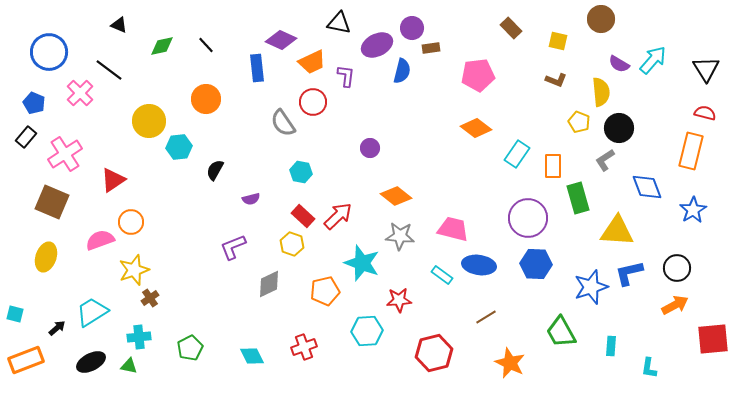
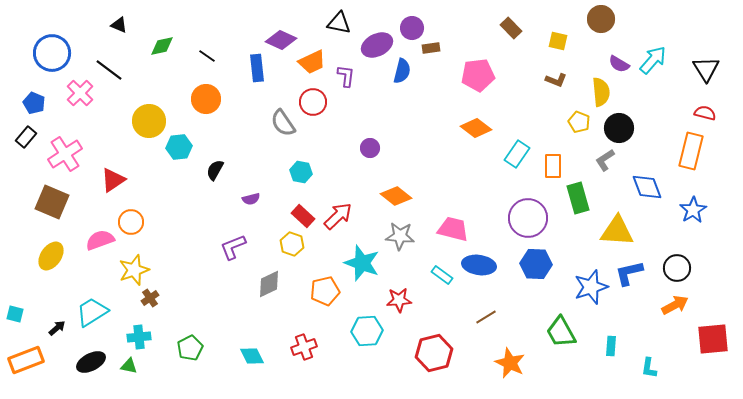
black line at (206, 45): moved 1 px right, 11 px down; rotated 12 degrees counterclockwise
blue circle at (49, 52): moved 3 px right, 1 px down
yellow ellipse at (46, 257): moved 5 px right, 1 px up; rotated 16 degrees clockwise
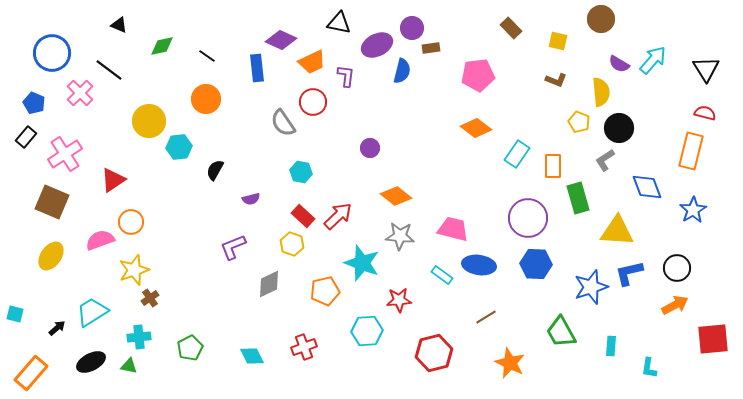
orange rectangle at (26, 360): moved 5 px right, 13 px down; rotated 28 degrees counterclockwise
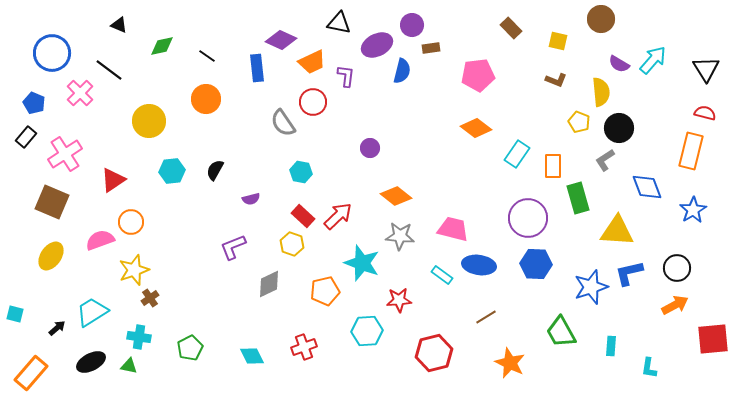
purple circle at (412, 28): moved 3 px up
cyan hexagon at (179, 147): moved 7 px left, 24 px down
cyan cross at (139, 337): rotated 15 degrees clockwise
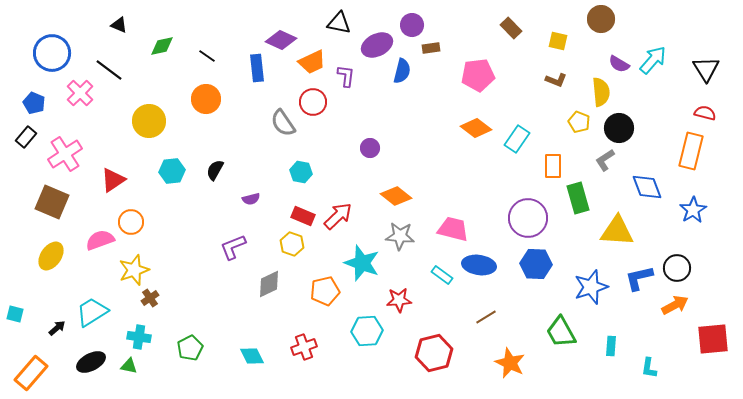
cyan rectangle at (517, 154): moved 15 px up
red rectangle at (303, 216): rotated 20 degrees counterclockwise
blue L-shape at (629, 273): moved 10 px right, 5 px down
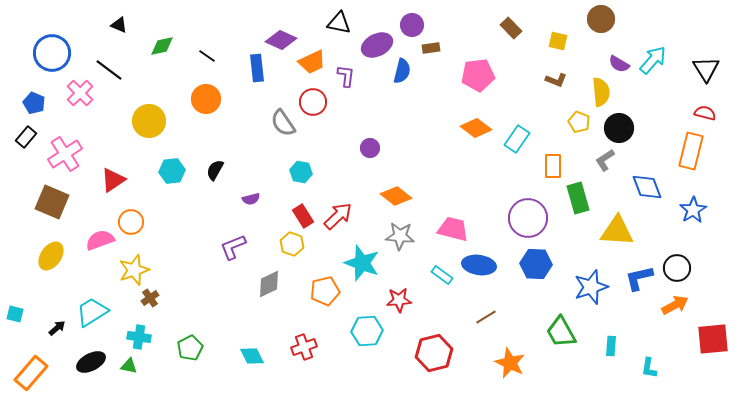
red rectangle at (303, 216): rotated 35 degrees clockwise
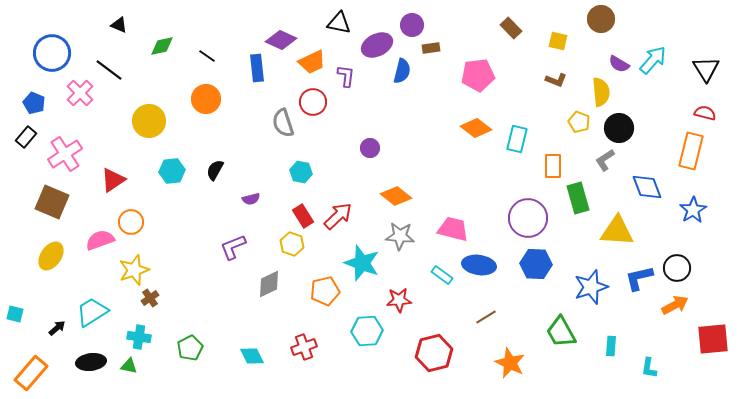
gray semicircle at (283, 123): rotated 16 degrees clockwise
cyan rectangle at (517, 139): rotated 20 degrees counterclockwise
black ellipse at (91, 362): rotated 20 degrees clockwise
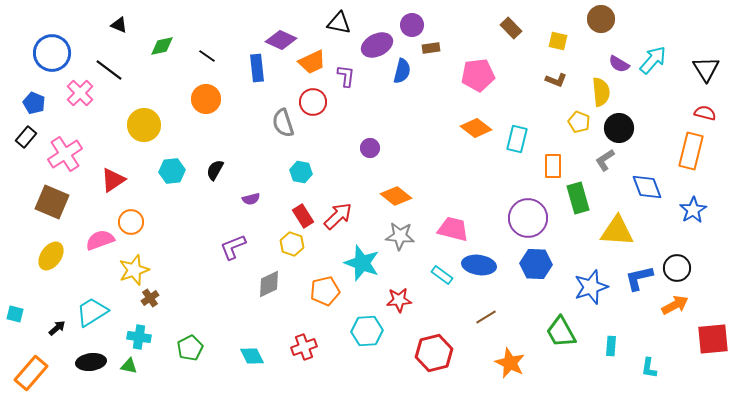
yellow circle at (149, 121): moved 5 px left, 4 px down
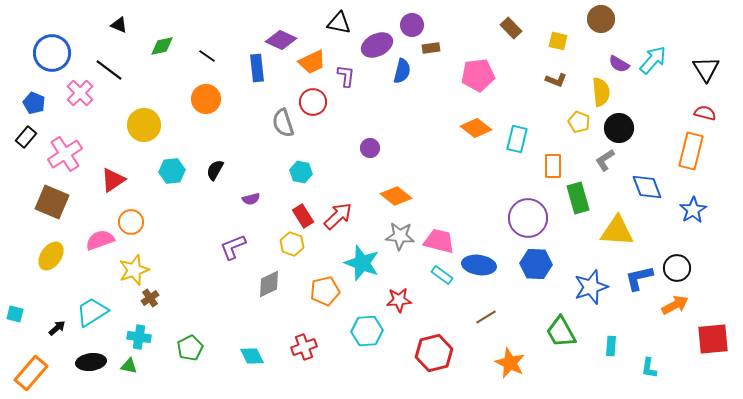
pink trapezoid at (453, 229): moved 14 px left, 12 px down
